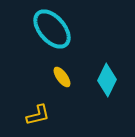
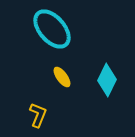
yellow L-shape: rotated 55 degrees counterclockwise
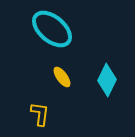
cyan ellipse: rotated 9 degrees counterclockwise
yellow L-shape: moved 2 px right, 1 px up; rotated 15 degrees counterclockwise
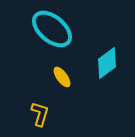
cyan diamond: moved 17 px up; rotated 28 degrees clockwise
yellow L-shape: rotated 10 degrees clockwise
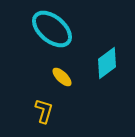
yellow ellipse: rotated 10 degrees counterclockwise
yellow L-shape: moved 4 px right, 3 px up
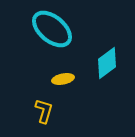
yellow ellipse: moved 1 px right, 2 px down; rotated 55 degrees counterclockwise
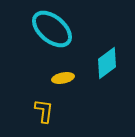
yellow ellipse: moved 1 px up
yellow L-shape: rotated 10 degrees counterclockwise
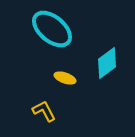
yellow ellipse: moved 2 px right; rotated 30 degrees clockwise
yellow L-shape: rotated 35 degrees counterclockwise
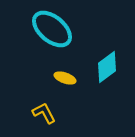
cyan diamond: moved 4 px down
yellow L-shape: moved 2 px down
